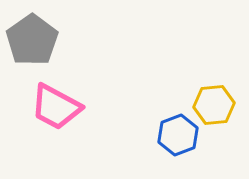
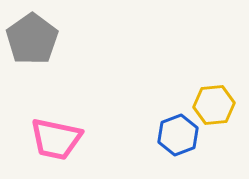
gray pentagon: moved 1 px up
pink trapezoid: moved 32 px down; rotated 16 degrees counterclockwise
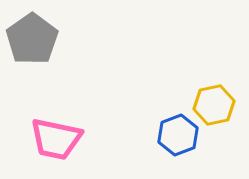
yellow hexagon: rotated 6 degrees counterclockwise
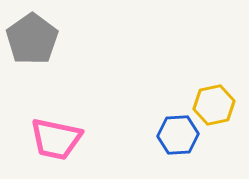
blue hexagon: rotated 18 degrees clockwise
